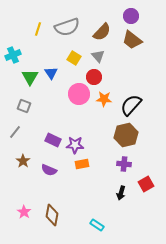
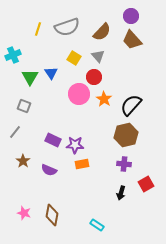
brown trapezoid: rotated 10 degrees clockwise
orange star: rotated 28 degrees clockwise
pink star: moved 1 px down; rotated 16 degrees counterclockwise
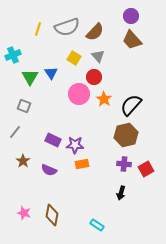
brown semicircle: moved 7 px left
red square: moved 15 px up
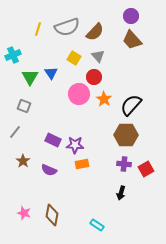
brown hexagon: rotated 15 degrees clockwise
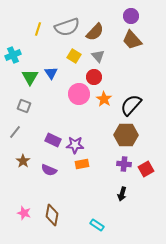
yellow square: moved 2 px up
black arrow: moved 1 px right, 1 px down
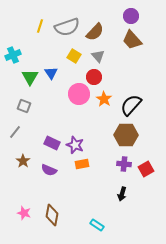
yellow line: moved 2 px right, 3 px up
purple rectangle: moved 1 px left, 3 px down
purple star: rotated 18 degrees clockwise
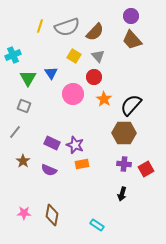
green triangle: moved 2 px left, 1 px down
pink circle: moved 6 px left
brown hexagon: moved 2 px left, 2 px up
pink star: rotated 16 degrees counterclockwise
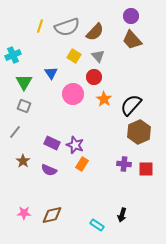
green triangle: moved 4 px left, 4 px down
brown hexagon: moved 15 px right, 1 px up; rotated 25 degrees counterclockwise
orange rectangle: rotated 48 degrees counterclockwise
red square: rotated 28 degrees clockwise
black arrow: moved 21 px down
brown diamond: rotated 65 degrees clockwise
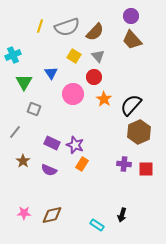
gray square: moved 10 px right, 3 px down
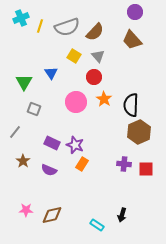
purple circle: moved 4 px right, 4 px up
cyan cross: moved 8 px right, 37 px up
pink circle: moved 3 px right, 8 px down
black semicircle: rotated 40 degrees counterclockwise
pink star: moved 2 px right, 3 px up
